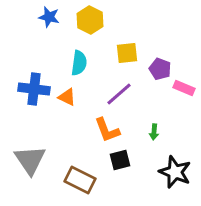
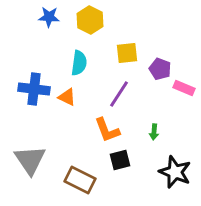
blue star: rotated 10 degrees counterclockwise
purple line: rotated 16 degrees counterclockwise
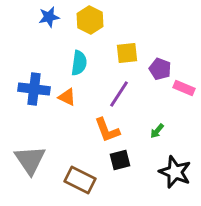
blue star: rotated 15 degrees counterclockwise
green arrow: moved 3 px right, 1 px up; rotated 35 degrees clockwise
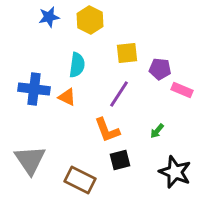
cyan semicircle: moved 2 px left, 2 px down
purple pentagon: rotated 15 degrees counterclockwise
pink rectangle: moved 2 px left, 2 px down
